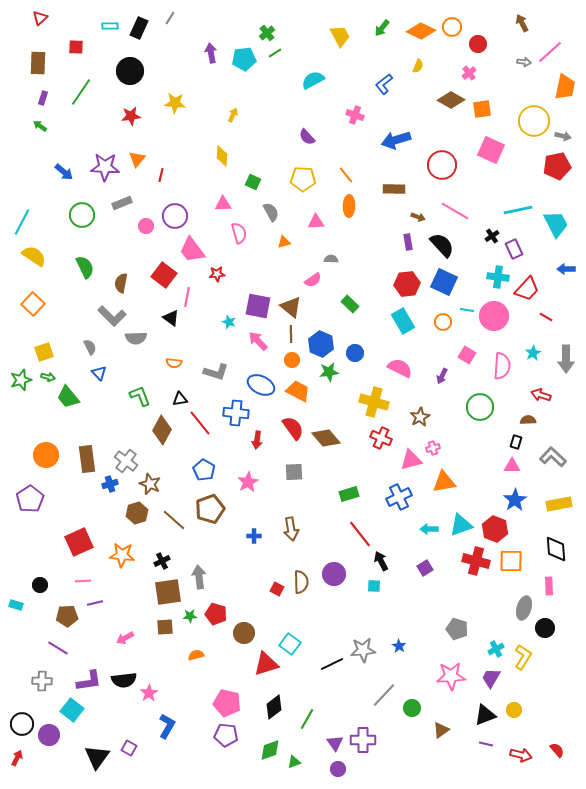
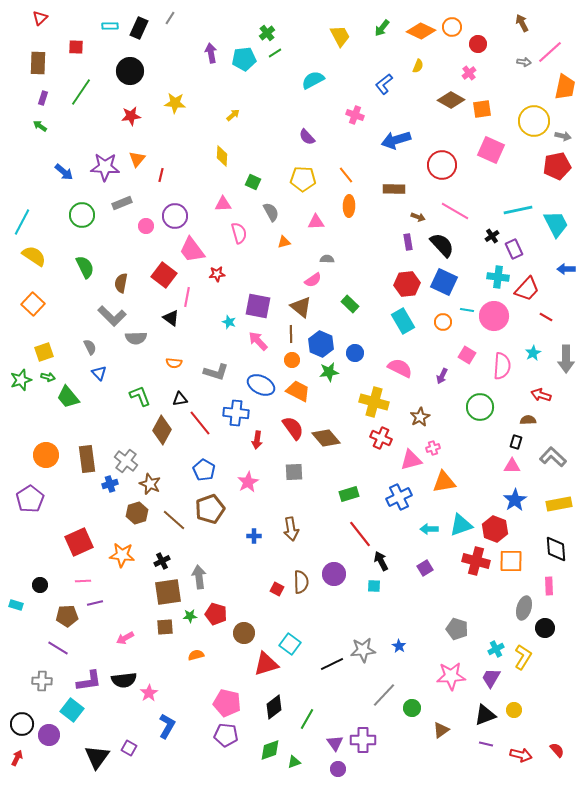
yellow arrow at (233, 115): rotated 24 degrees clockwise
gray semicircle at (331, 259): moved 4 px left
brown triangle at (291, 307): moved 10 px right
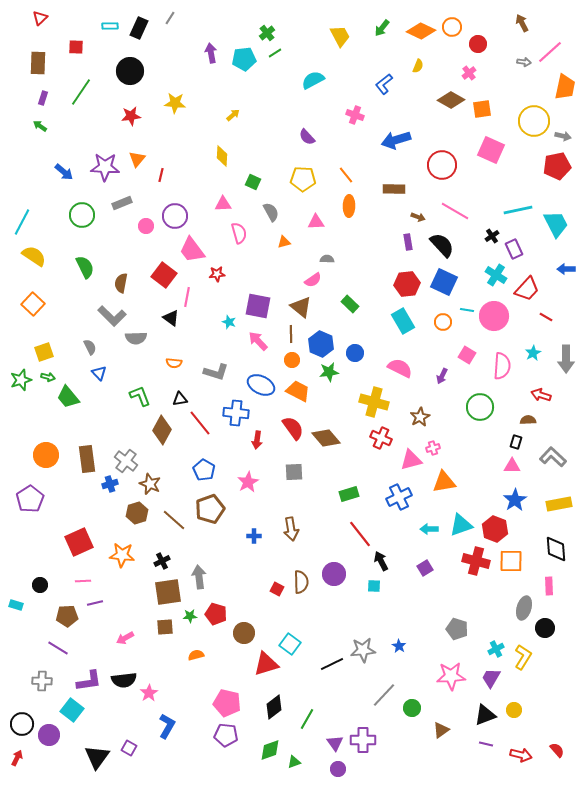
cyan cross at (498, 277): moved 2 px left, 2 px up; rotated 25 degrees clockwise
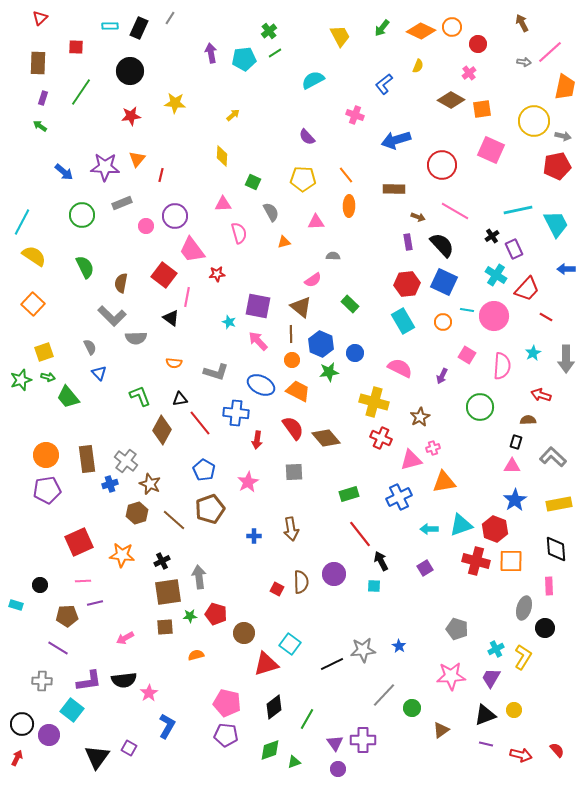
green cross at (267, 33): moved 2 px right, 2 px up
gray semicircle at (327, 259): moved 6 px right, 3 px up
purple pentagon at (30, 499): moved 17 px right, 9 px up; rotated 24 degrees clockwise
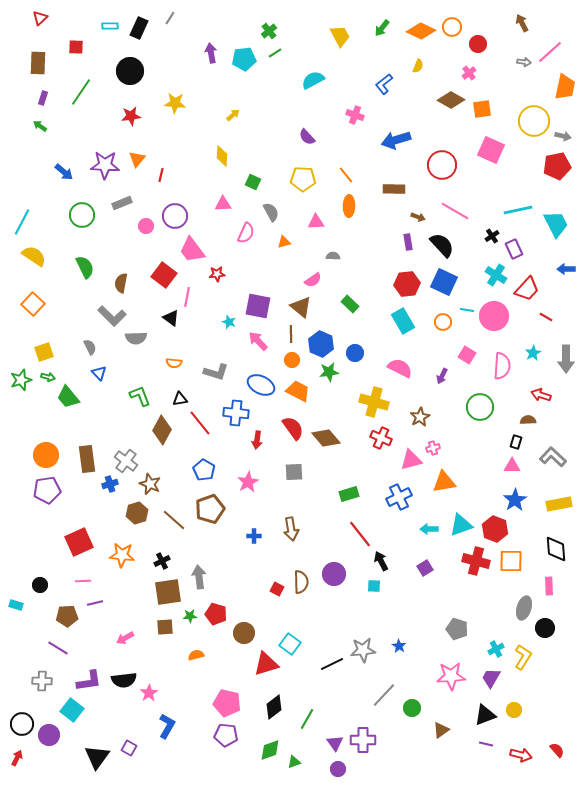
purple star at (105, 167): moved 2 px up
pink semicircle at (239, 233): moved 7 px right; rotated 40 degrees clockwise
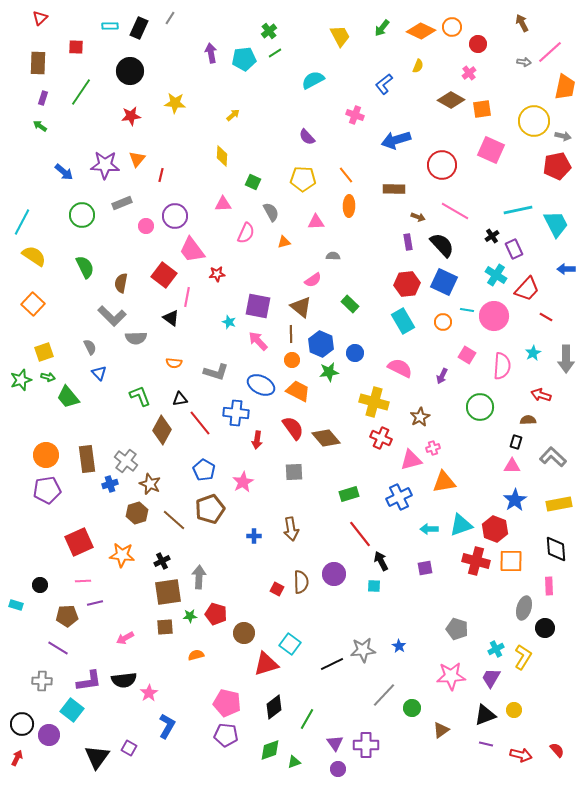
pink star at (248, 482): moved 5 px left
purple square at (425, 568): rotated 21 degrees clockwise
gray arrow at (199, 577): rotated 10 degrees clockwise
purple cross at (363, 740): moved 3 px right, 5 px down
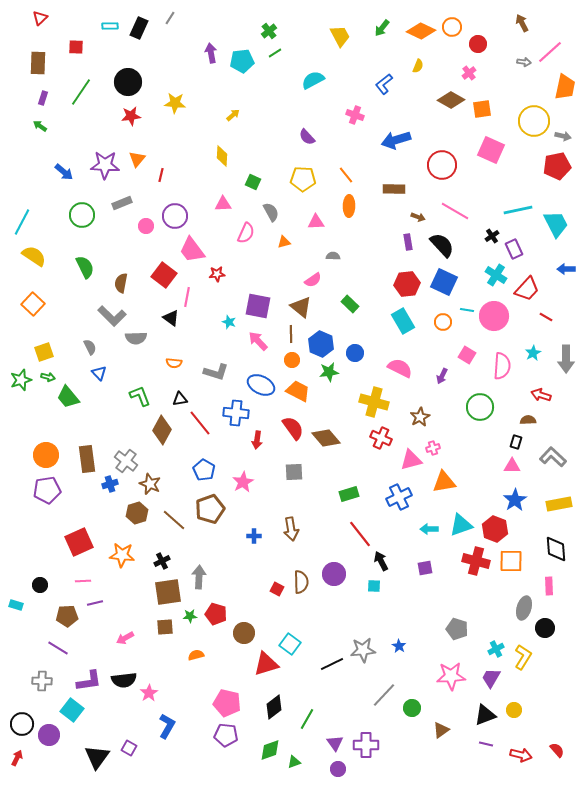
cyan pentagon at (244, 59): moved 2 px left, 2 px down
black circle at (130, 71): moved 2 px left, 11 px down
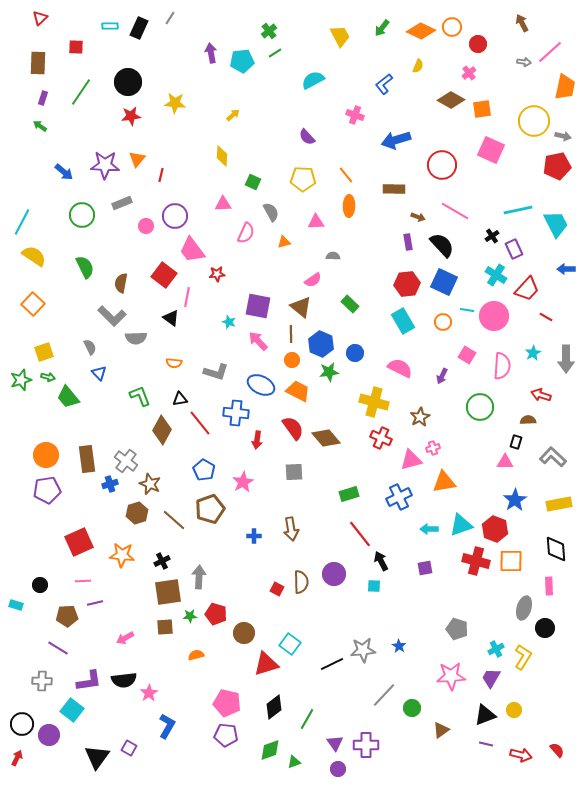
pink triangle at (512, 466): moved 7 px left, 4 px up
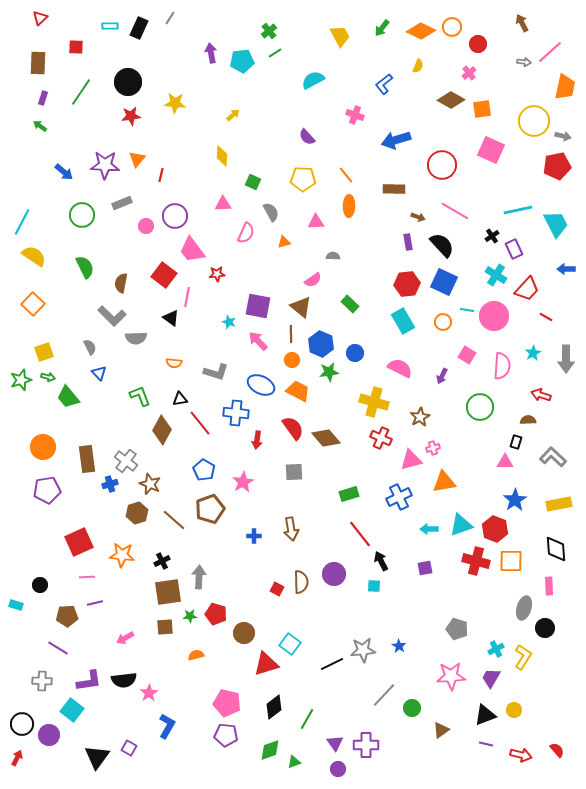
orange circle at (46, 455): moved 3 px left, 8 px up
pink line at (83, 581): moved 4 px right, 4 px up
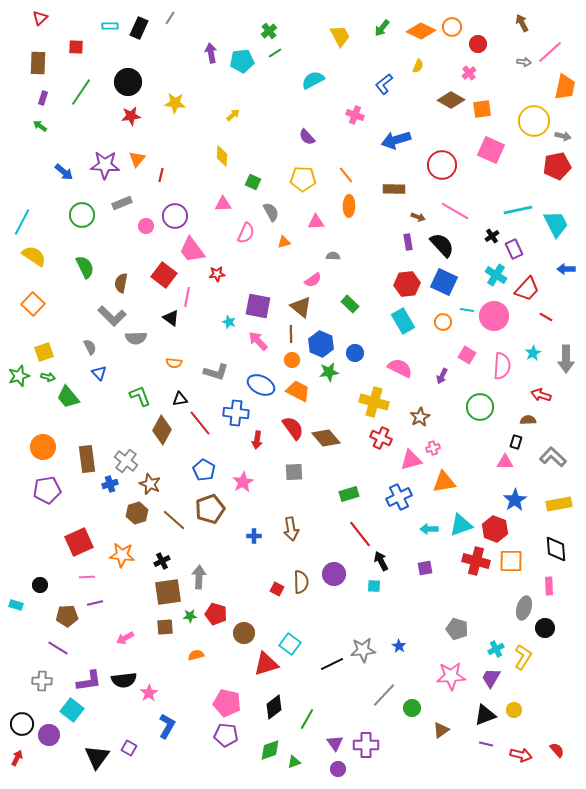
green star at (21, 380): moved 2 px left, 4 px up
